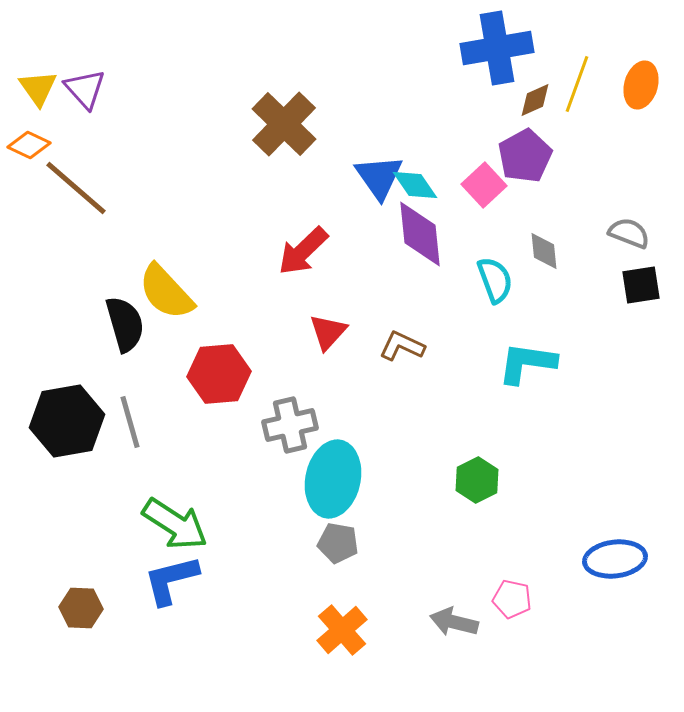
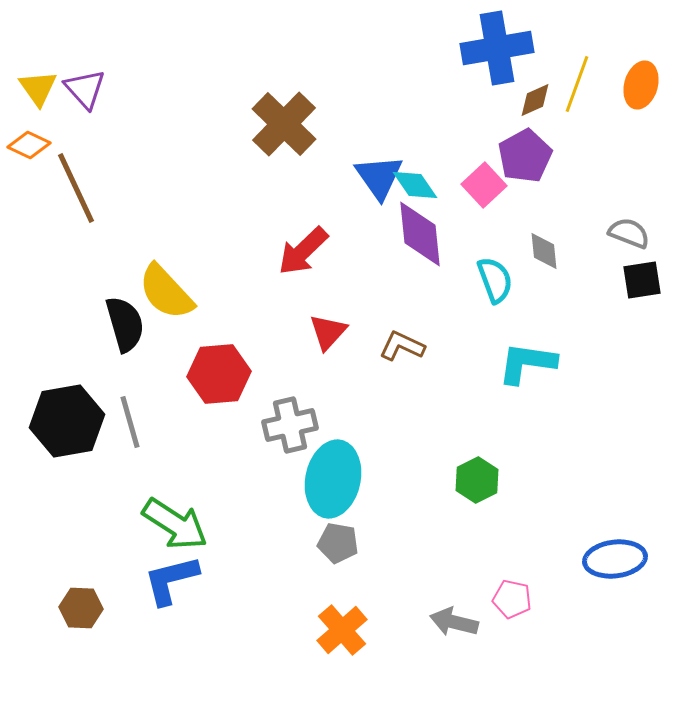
brown line: rotated 24 degrees clockwise
black square: moved 1 px right, 5 px up
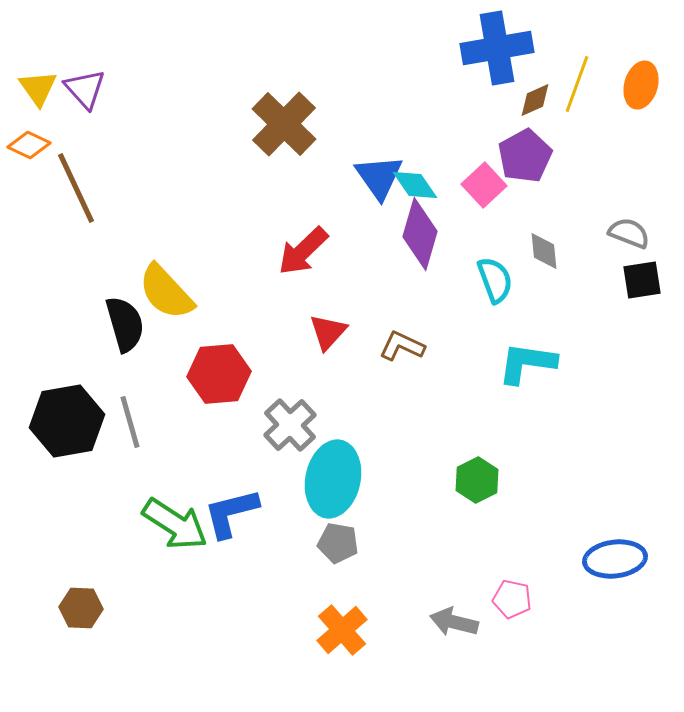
purple diamond: rotated 22 degrees clockwise
gray cross: rotated 30 degrees counterclockwise
blue L-shape: moved 60 px right, 67 px up
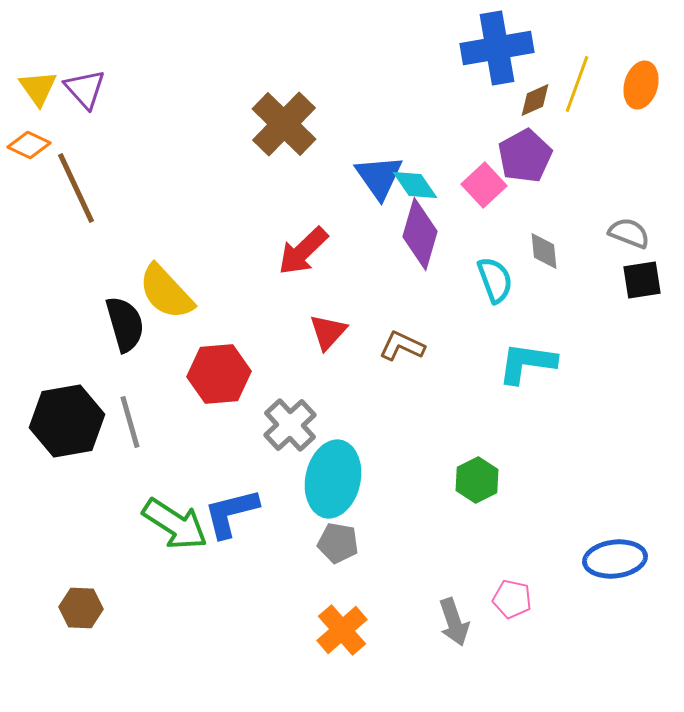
gray arrow: rotated 123 degrees counterclockwise
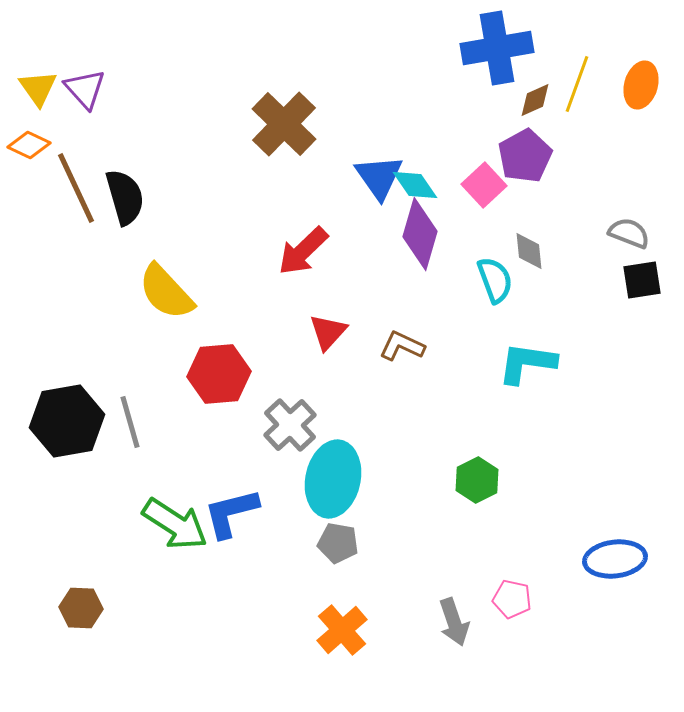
gray diamond: moved 15 px left
black semicircle: moved 127 px up
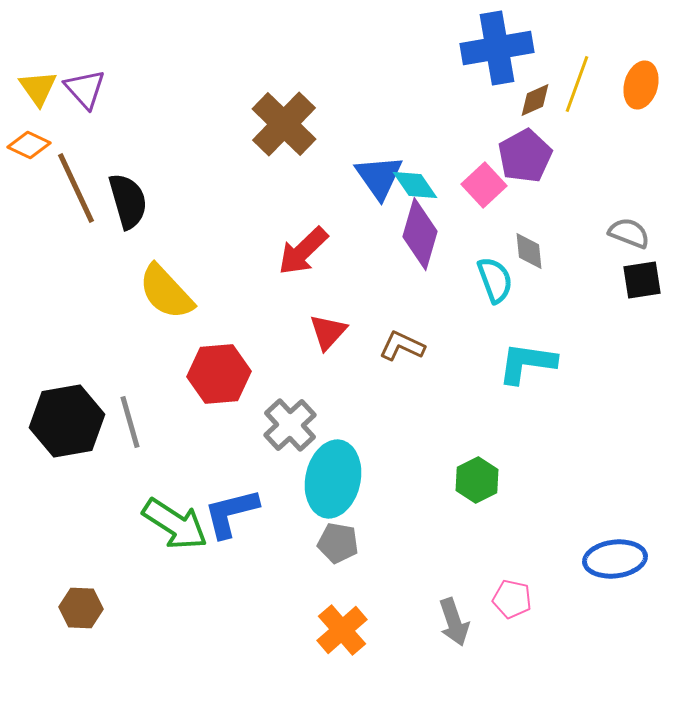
black semicircle: moved 3 px right, 4 px down
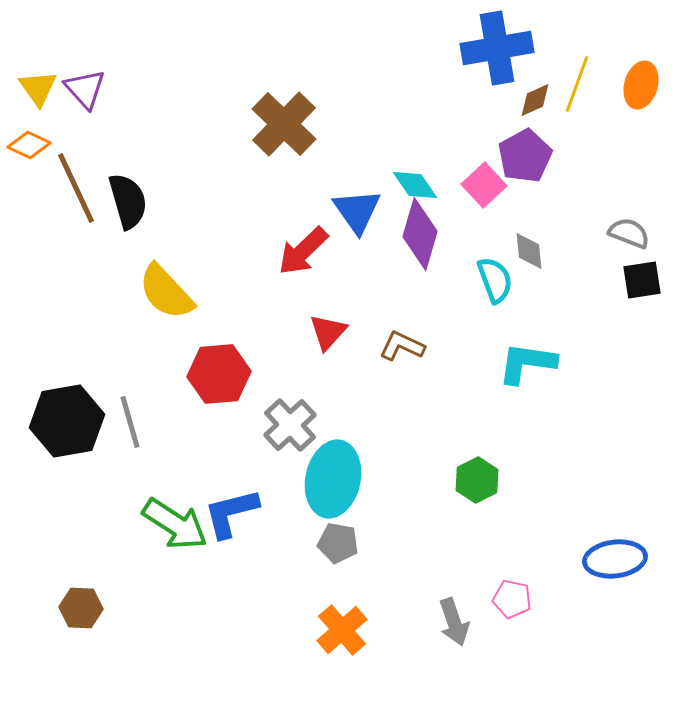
blue triangle: moved 22 px left, 34 px down
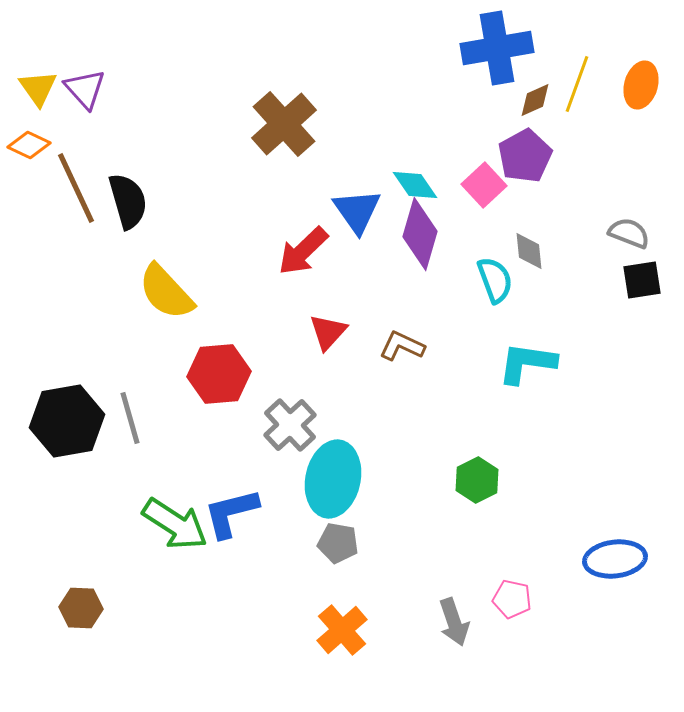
brown cross: rotated 4 degrees clockwise
gray line: moved 4 px up
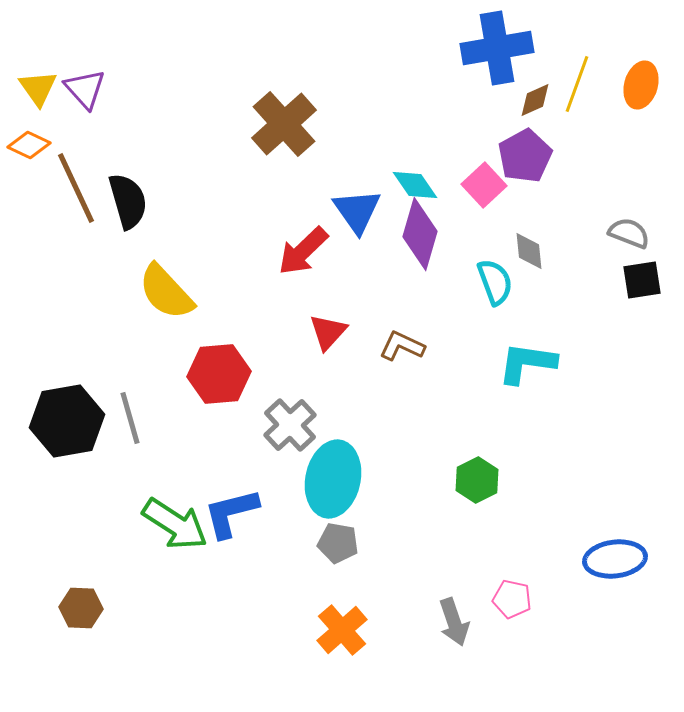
cyan semicircle: moved 2 px down
